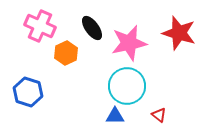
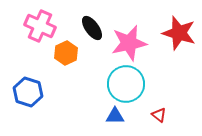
cyan circle: moved 1 px left, 2 px up
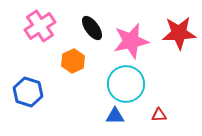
pink cross: rotated 32 degrees clockwise
red star: rotated 20 degrees counterclockwise
pink star: moved 2 px right, 2 px up
orange hexagon: moved 7 px right, 8 px down
red triangle: rotated 42 degrees counterclockwise
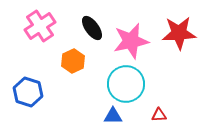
blue triangle: moved 2 px left
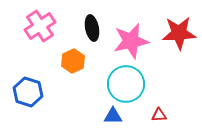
black ellipse: rotated 25 degrees clockwise
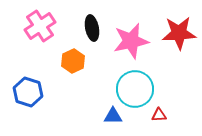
cyan circle: moved 9 px right, 5 px down
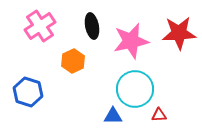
black ellipse: moved 2 px up
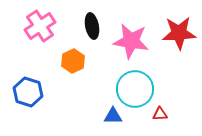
pink star: rotated 21 degrees clockwise
red triangle: moved 1 px right, 1 px up
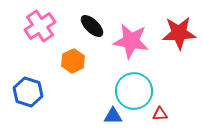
black ellipse: rotated 35 degrees counterclockwise
cyan circle: moved 1 px left, 2 px down
